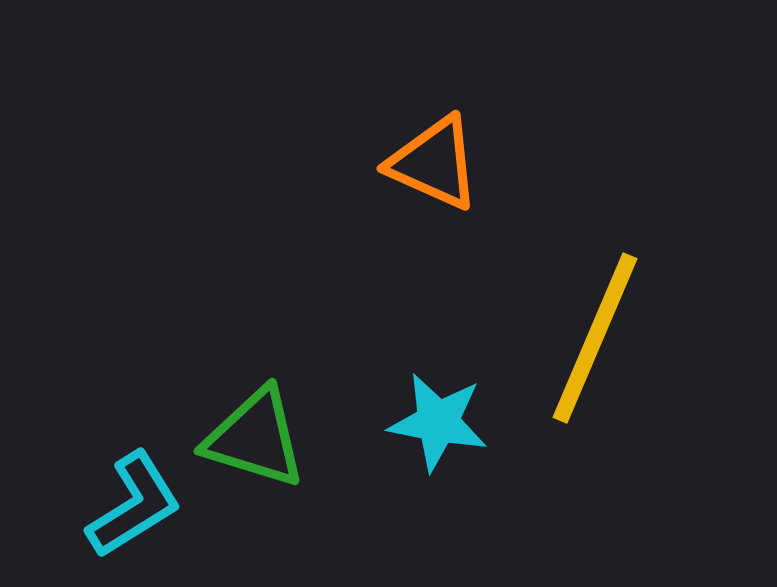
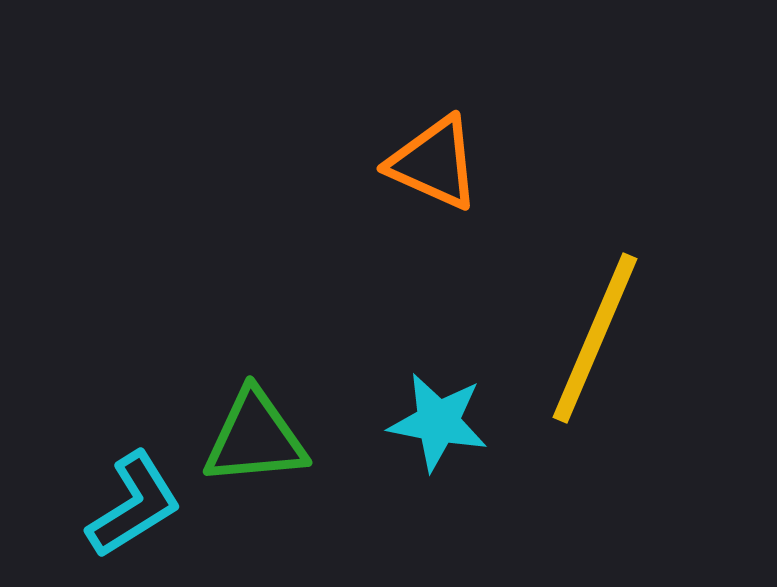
green triangle: rotated 22 degrees counterclockwise
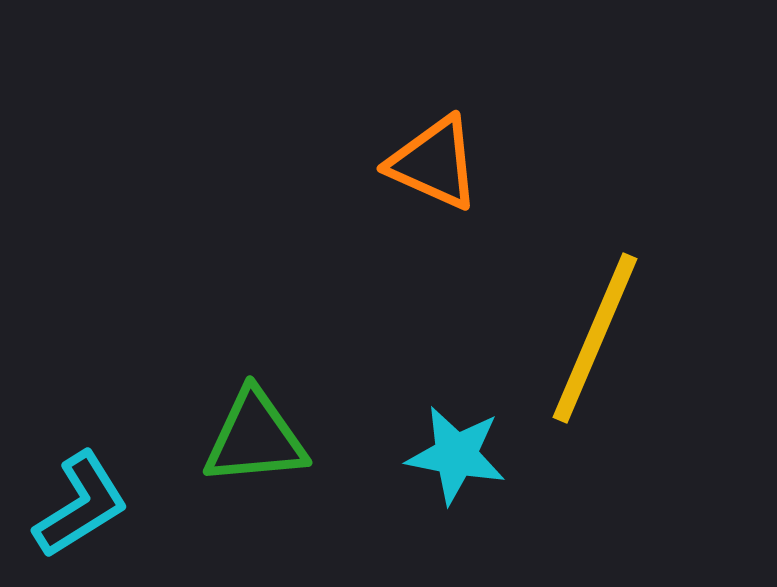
cyan star: moved 18 px right, 33 px down
cyan L-shape: moved 53 px left
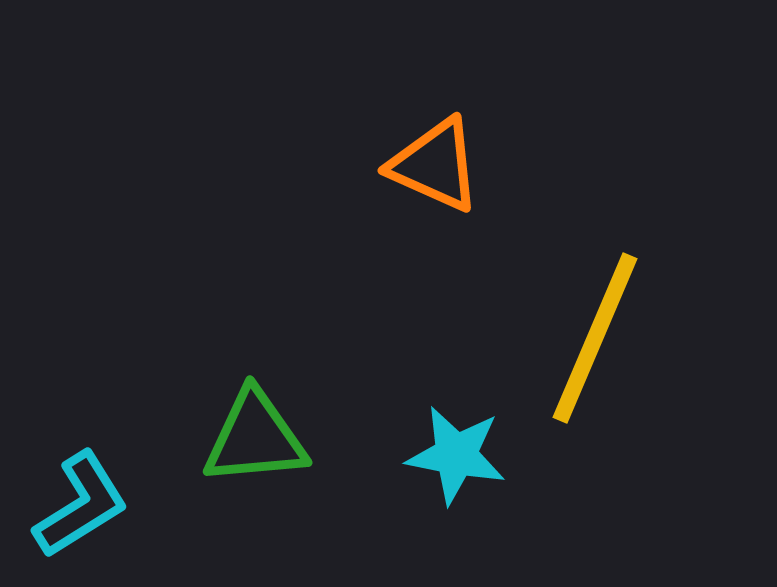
orange triangle: moved 1 px right, 2 px down
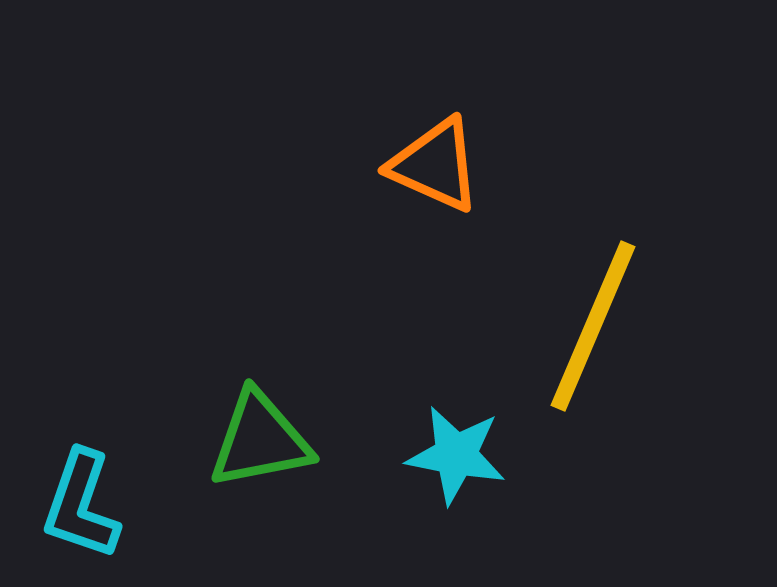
yellow line: moved 2 px left, 12 px up
green triangle: moved 5 px right, 2 px down; rotated 6 degrees counterclockwise
cyan L-shape: rotated 141 degrees clockwise
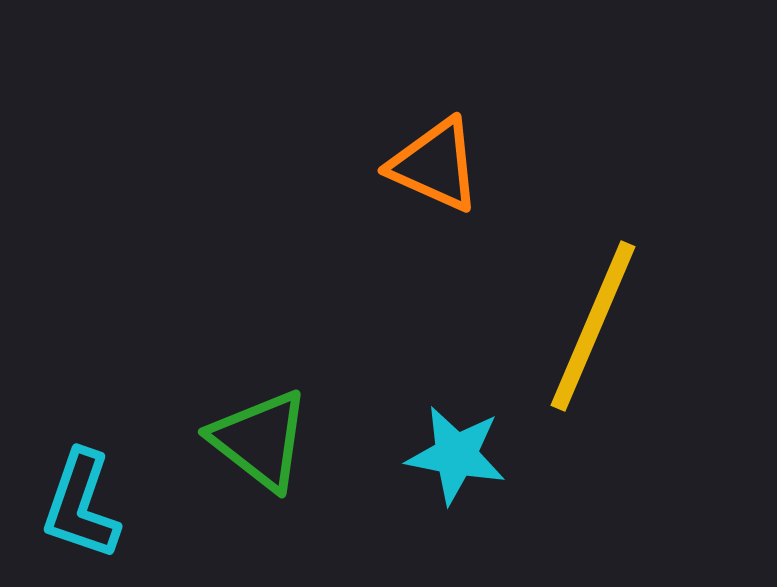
green triangle: rotated 49 degrees clockwise
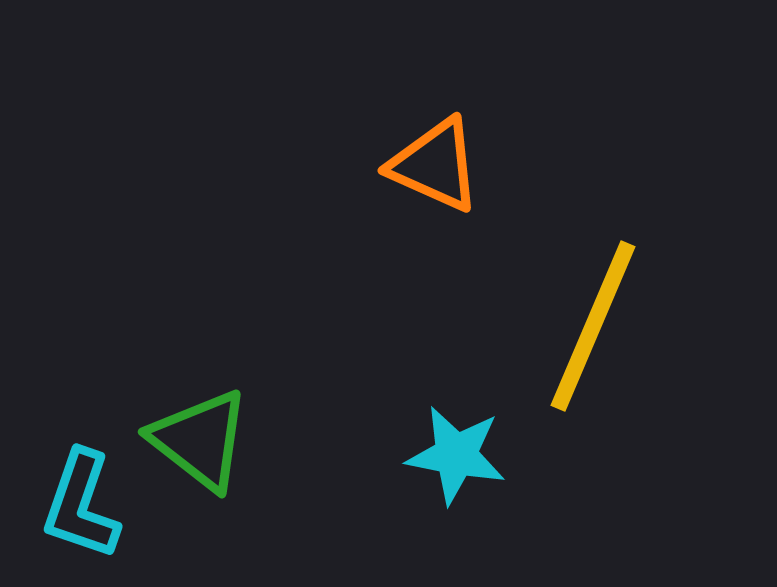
green triangle: moved 60 px left
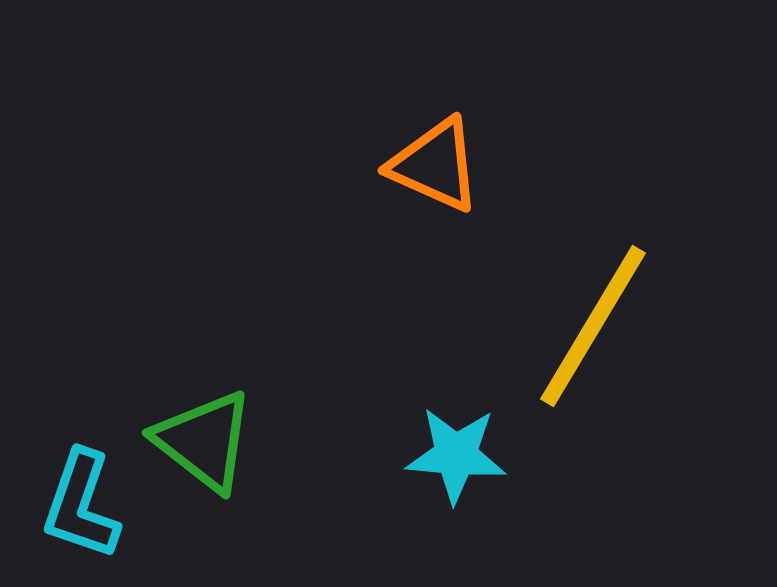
yellow line: rotated 8 degrees clockwise
green triangle: moved 4 px right, 1 px down
cyan star: rotated 6 degrees counterclockwise
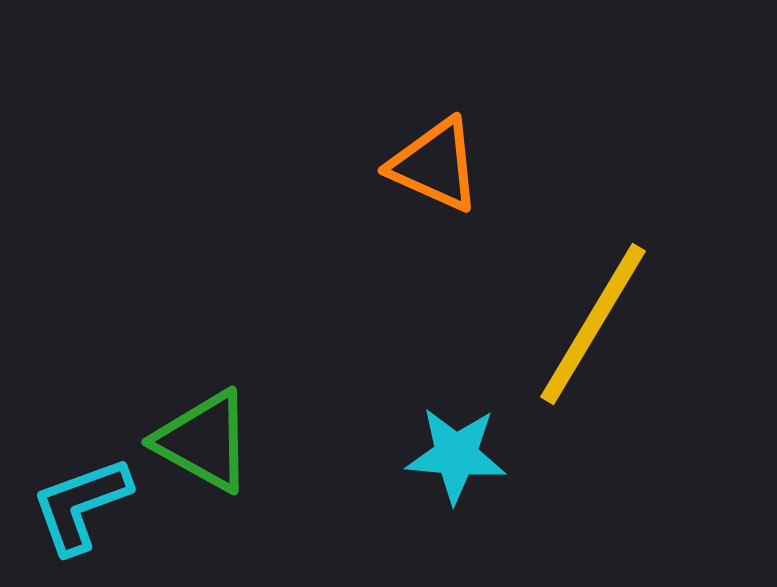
yellow line: moved 2 px up
green triangle: rotated 9 degrees counterclockwise
cyan L-shape: rotated 51 degrees clockwise
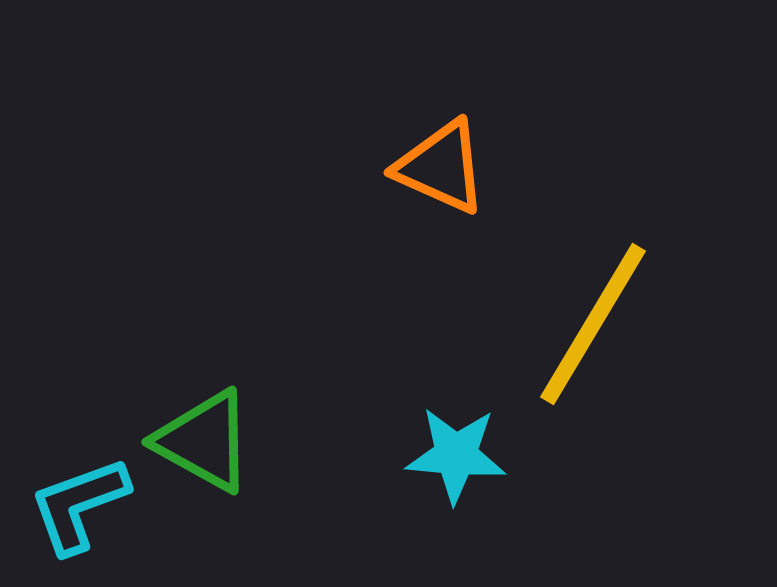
orange triangle: moved 6 px right, 2 px down
cyan L-shape: moved 2 px left
